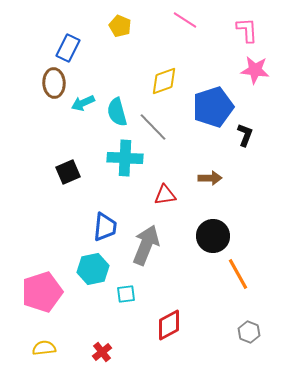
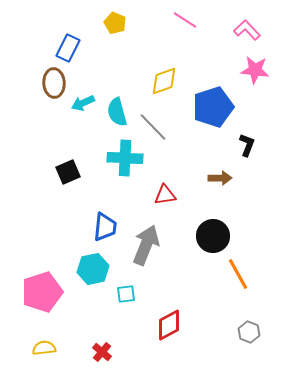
yellow pentagon: moved 5 px left, 3 px up
pink L-shape: rotated 40 degrees counterclockwise
black L-shape: moved 2 px right, 10 px down
brown arrow: moved 10 px right
red cross: rotated 12 degrees counterclockwise
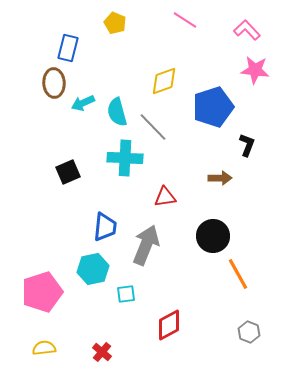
blue rectangle: rotated 12 degrees counterclockwise
red triangle: moved 2 px down
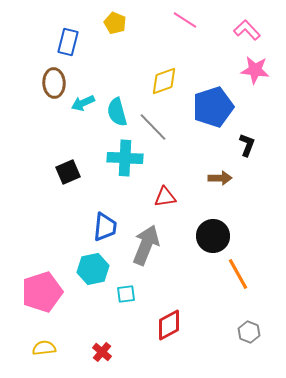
blue rectangle: moved 6 px up
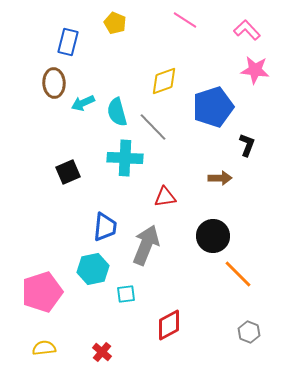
orange line: rotated 16 degrees counterclockwise
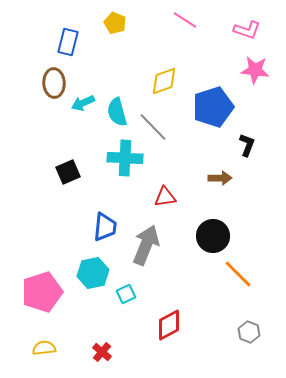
pink L-shape: rotated 152 degrees clockwise
cyan hexagon: moved 4 px down
cyan square: rotated 18 degrees counterclockwise
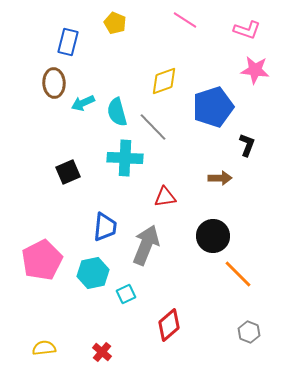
pink pentagon: moved 32 px up; rotated 9 degrees counterclockwise
red diamond: rotated 12 degrees counterclockwise
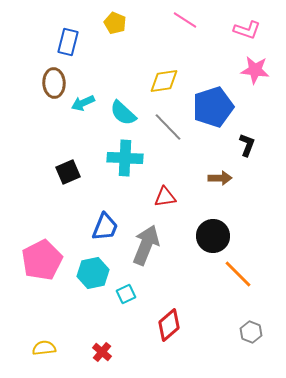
yellow diamond: rotated 12 degrees clockwise
cyan semicircle: moved 6 px right, 1 px down; rotated 32 degrees counterclockwise
gray line: moved 15 px right
blue trapezoid: rotated 16 degrees clockwise
gray hexagon: moved 2 px right
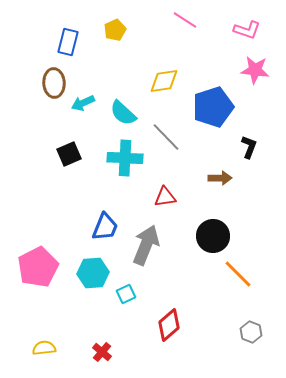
yellow pentagon: moved 7 px down; rotated 25 degrees clockwise
gray line: moved 2 px left, 10 px down
black L-shape: moved 2 px right, 2 px down
black square: moved 1 px right, 18 px up
pink pentagon: moved 4 px left, 7 px down
cyan hexagon: rotated 8 degrees clockwise
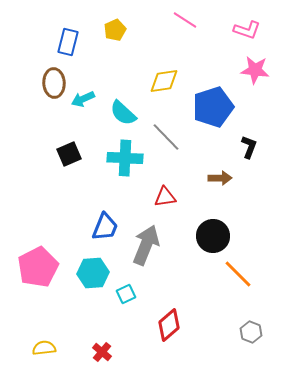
cyan arrow: moved 4 px up
